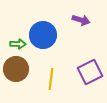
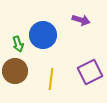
green arrow: rotated 70 degrees clockwise
brown circle: moved 1 px left, 2 px down
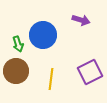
brown circle: moved 1 px right
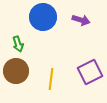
blue circle: moved 18 px up
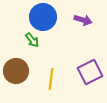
purple arrow: moved 2 px right
green arrow: moved 14 px right, 4 px up; rotated 21 degrees counterclockwise
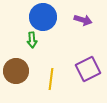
green arrow: rotated 35 degrees clockwise
purple square: moved 2 px left, 3 px up
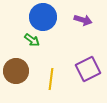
green arrow: rotated 49 degrees counterclockwise
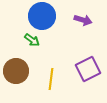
blue circle: moved 1 px left, 1 px up
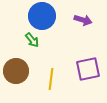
green arrow: rotated 14 degrees clockwise
purple square: rotated 15 degrees clockwise
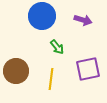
green arrow: moved 25 px right, 7 px down
